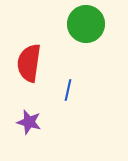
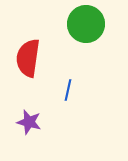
red semicircle: moved 1 px left, 5 px up
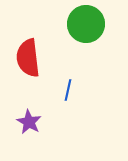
red semicircle: rotated 15 degrees counterclockwise
purple star: rotated 15 degrees clockwise
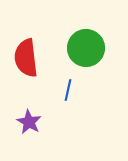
green circle: moved 24 px down
red semicircle: moved 2 px left
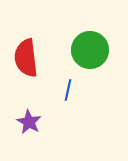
green circle: moved 4 px right, 2 px down
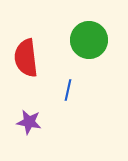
green circle: moved 1 px left, 10 px up
purple star: rotated 20 degrees counterclockwise
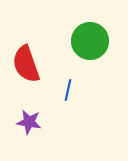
green circle: moved 1 px right, 1 px down
red semicircle: moved 6 px down; rotated 12 degrees counterclockwise
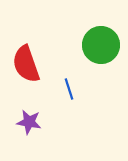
green circle: moved 11 px right, 4 px down
blue line: moved 1 px right, 1 px up; rotated 30 degrees counterclockwise
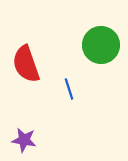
purple star: moved 5 px left, 18 px down
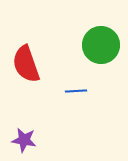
blue line: moved 7 px right, 2 px down; rotated 75 degrees counterclockwise
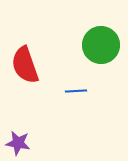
red semicircle: moved 1 px left, 1 px down
purple star: moved 6 px left, 3 px down
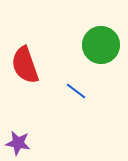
blue line: rotated 40 degrees clockwise
